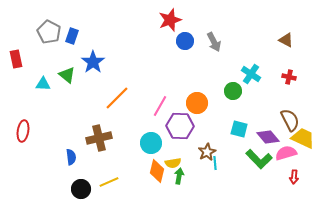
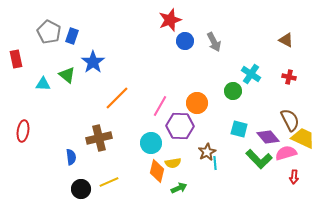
green arrow: moved 12 px down; rotated 56 degrees clockwise
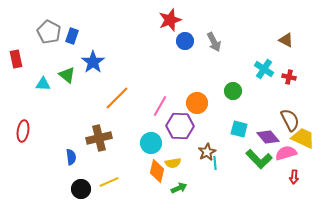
cyan cross: moved 13 px right, 5 px up
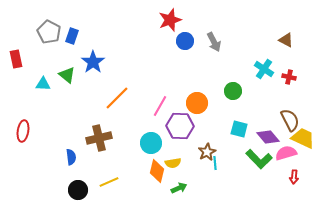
black circle: moved 3 px left, 1 px down
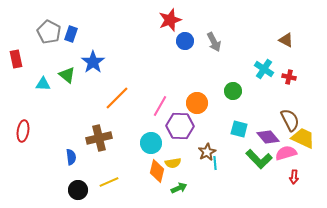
blue rectangle: moved 1 px left, 2 px up
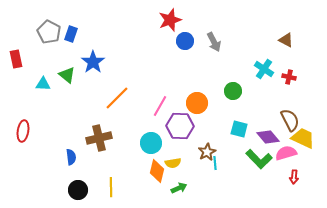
yellow line: moved 2 px right, 5 px down; rotated 66 degrees counterclockwise
